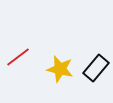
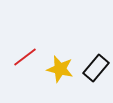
red line: moved 7 px right
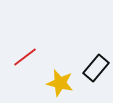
yellow star: moved 14 px down
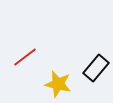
yellow star: moved 2 px left, 1 px down
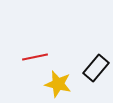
red line: moved 10 px right; rotated 25 degrees clockwise
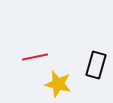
black rectangle: moved 3 px up; rotated 24 degrees counterclockwise
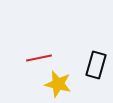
red line: moved 4 px right, 1 px down
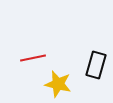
red line: moved 6 px left
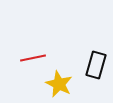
yellow star: moved 1 px right; rotated 12 degrees clockwise
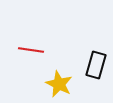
red line: moved 2 px left, 8 px up; rotated 20 degrees clockwise
